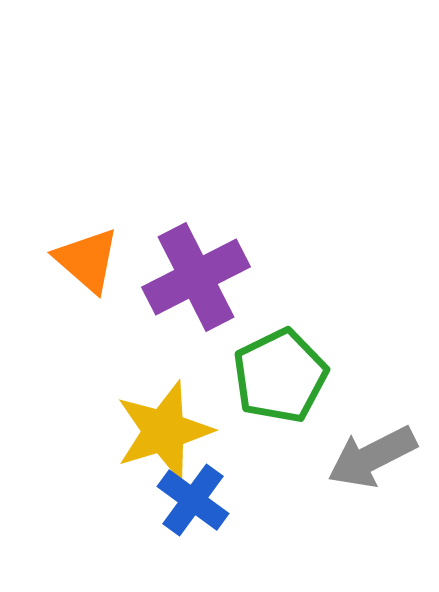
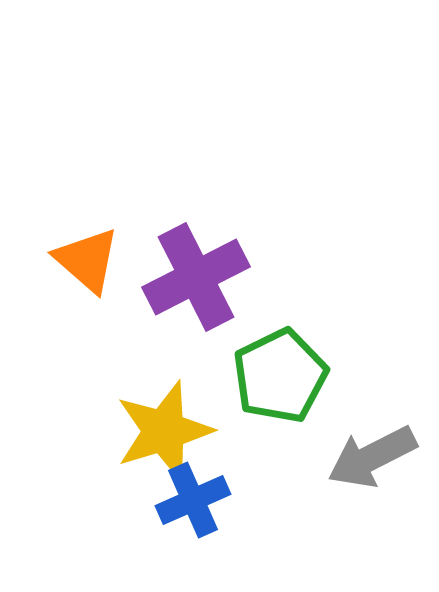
blue cross: rotated 30 degrees clockwise
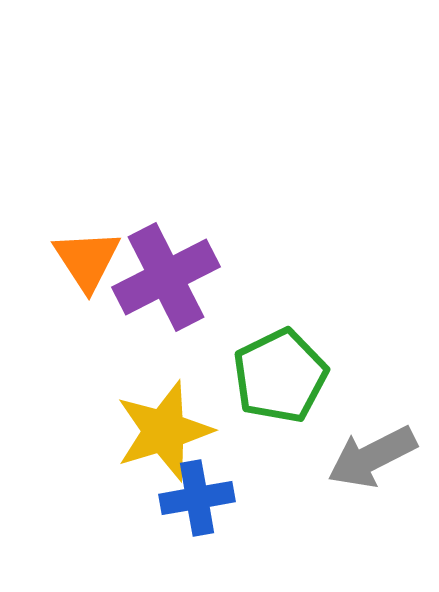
orange triangle: rotated 16 degrees clockwise
purple cross: moved 30 px left
blue cross: moved 4 px right, 2 px up; rotated 14 degrees clockwise
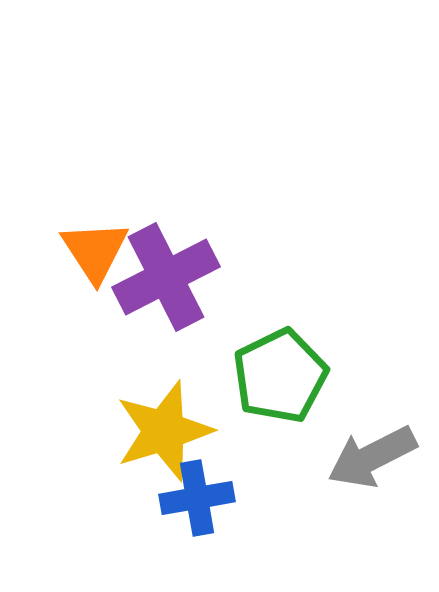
orange triangle: moved 8 px right, 9 px up
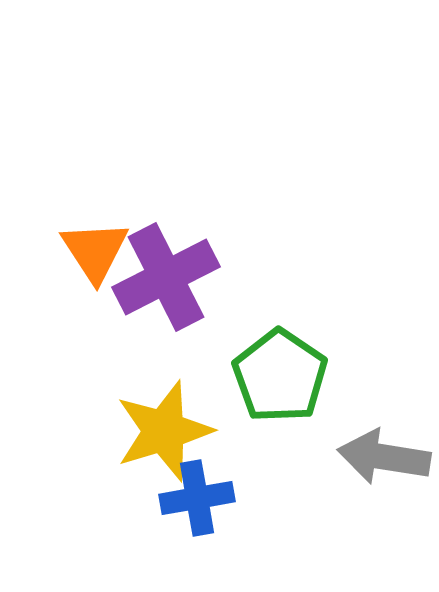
green pentagon: rotated 12 degrees counterclockwise
gray arrow: moved 12 px right; rotated 36 degrees clockwise
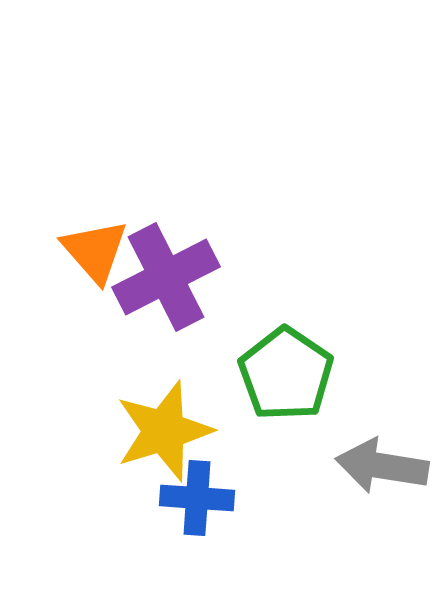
orange triangle: rotated 8 degrees counterclockwise
green pentagon: moved 6 px right, 2 px up
gray arrow: moved 2 px left, 9 px down
blue cross: rotated 14 degrees clockwise
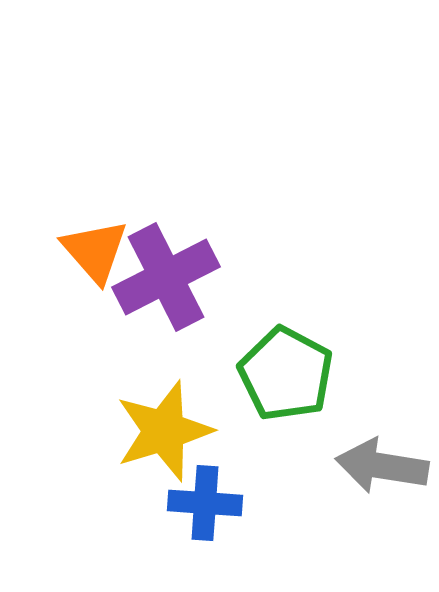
green pentagon: rotated 6 degrees counterclockwise
blue cross: moved 8 px right, 5 px down
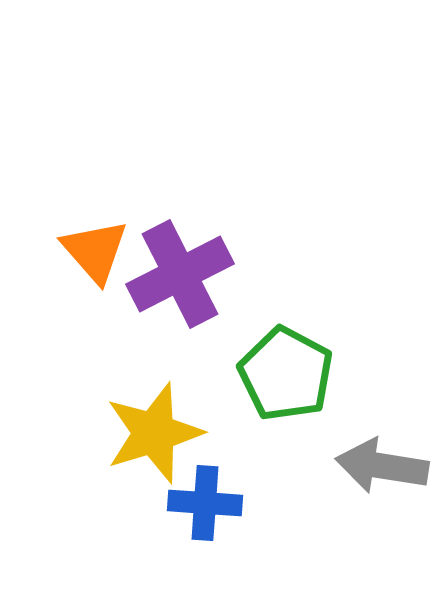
purple cross: moved 14 px right, 3 px up
yellow star: moved 10 px left, 2 px down
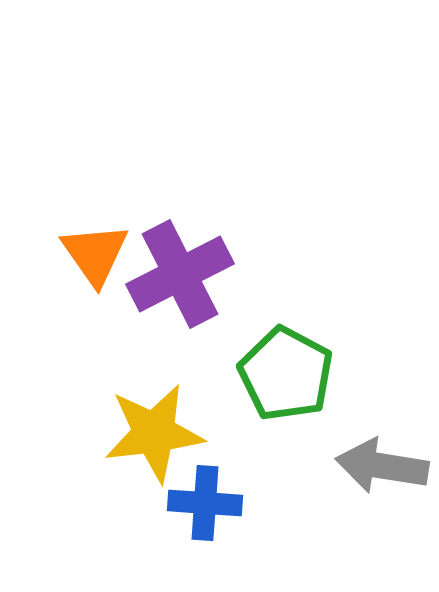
orange triangle: moved 3 px down; rotated 6 degrees clockwise
yellow star: rotated 10 degrees clockwise
